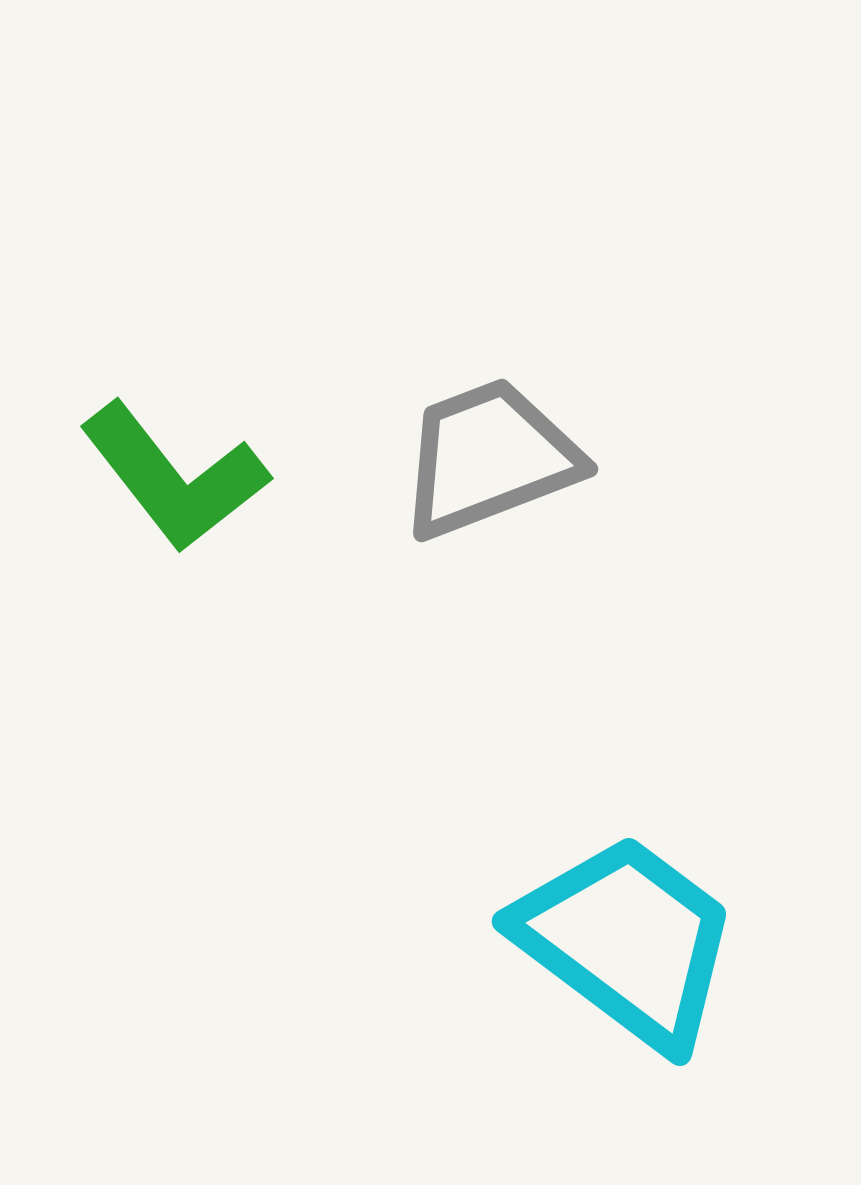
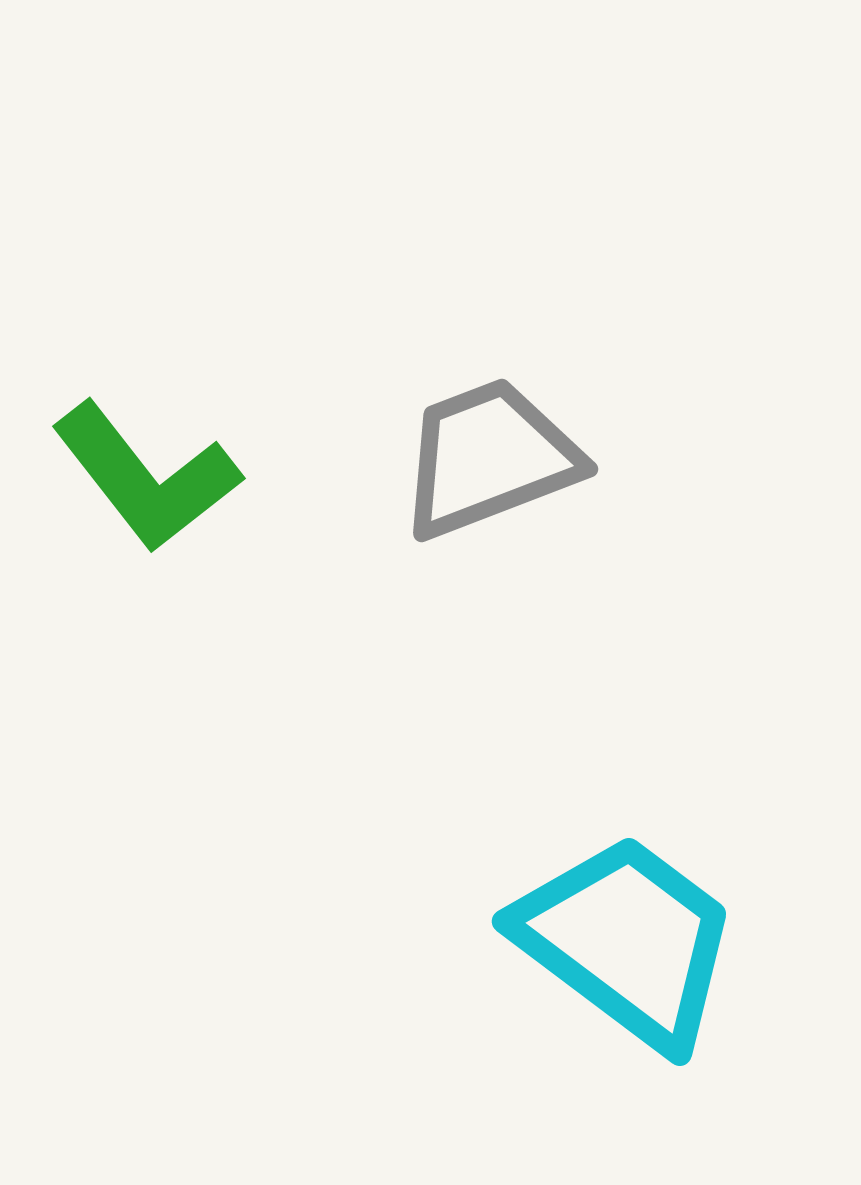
green L-shape: moved 28 px left
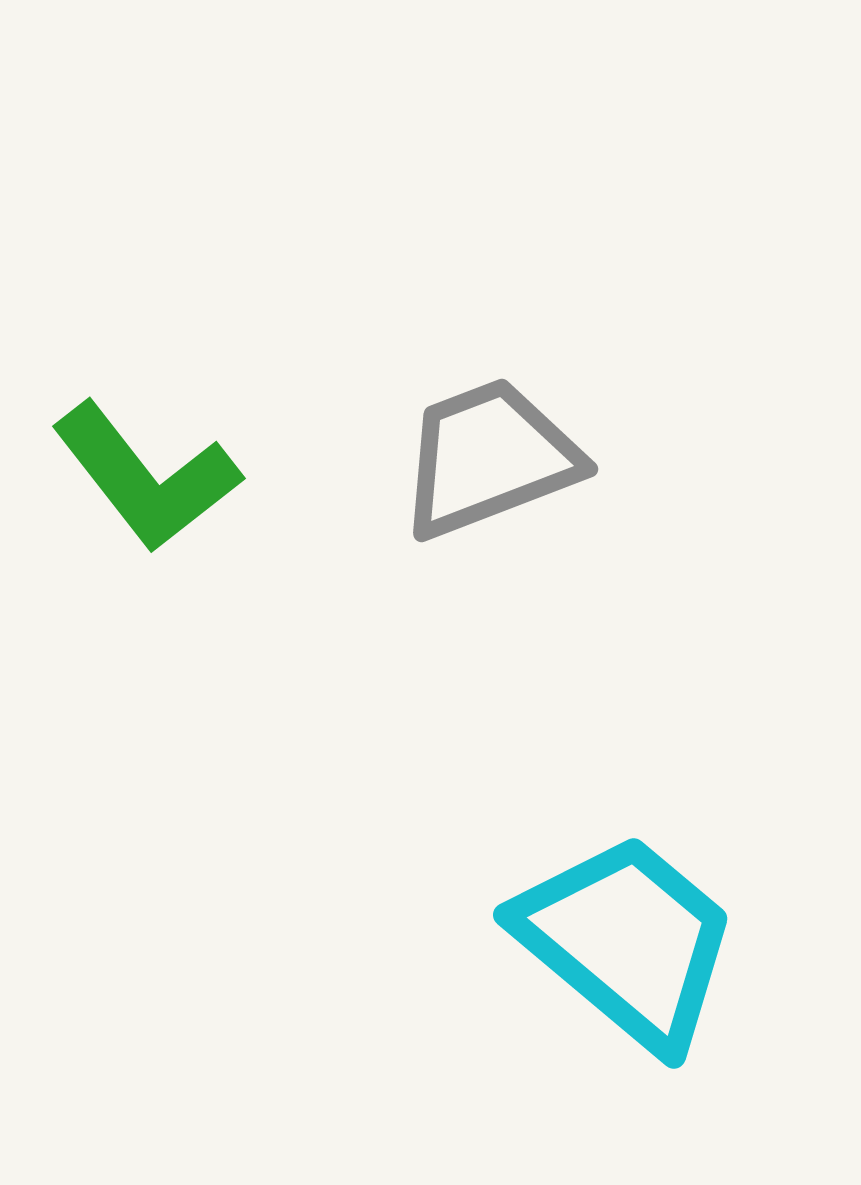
cyan trapezoid: rotated 3 degrees clockwise
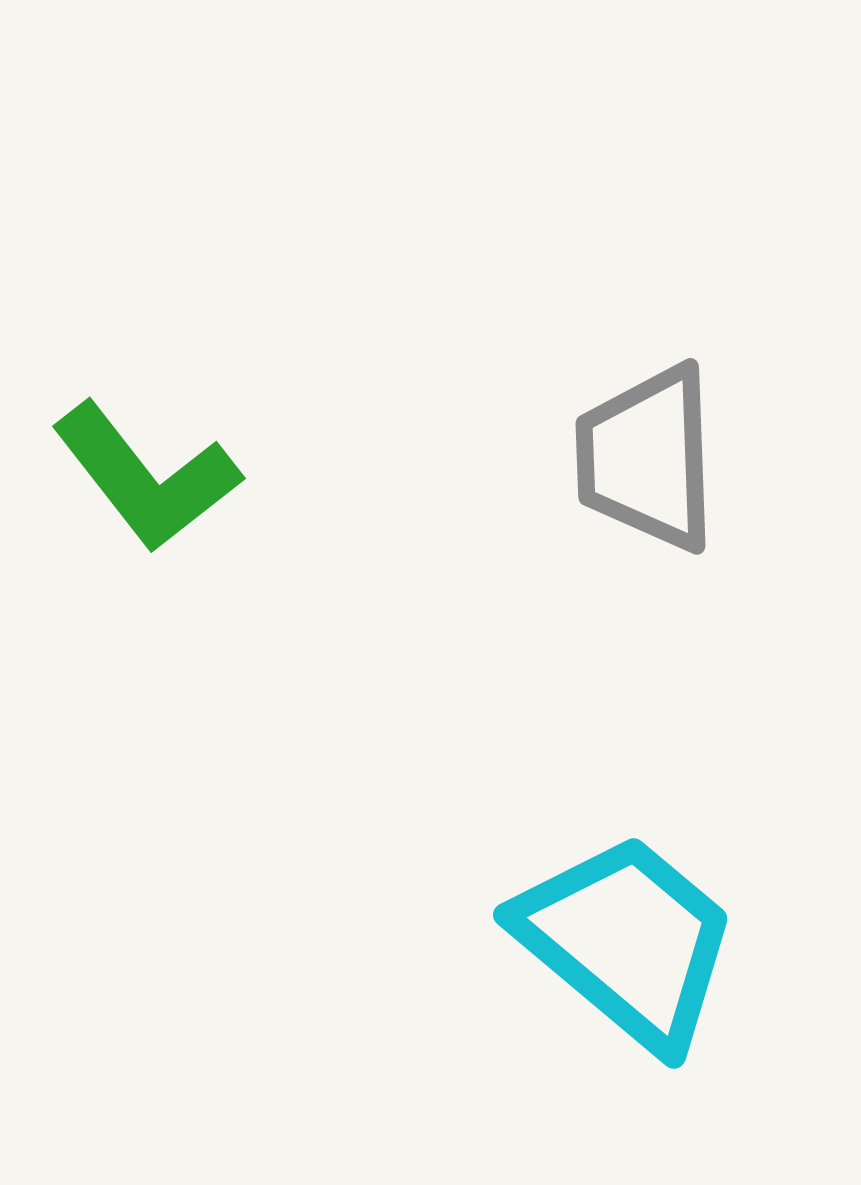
gray trapezoid: moved 158 px right; rotated 71 degrees counterclockwise
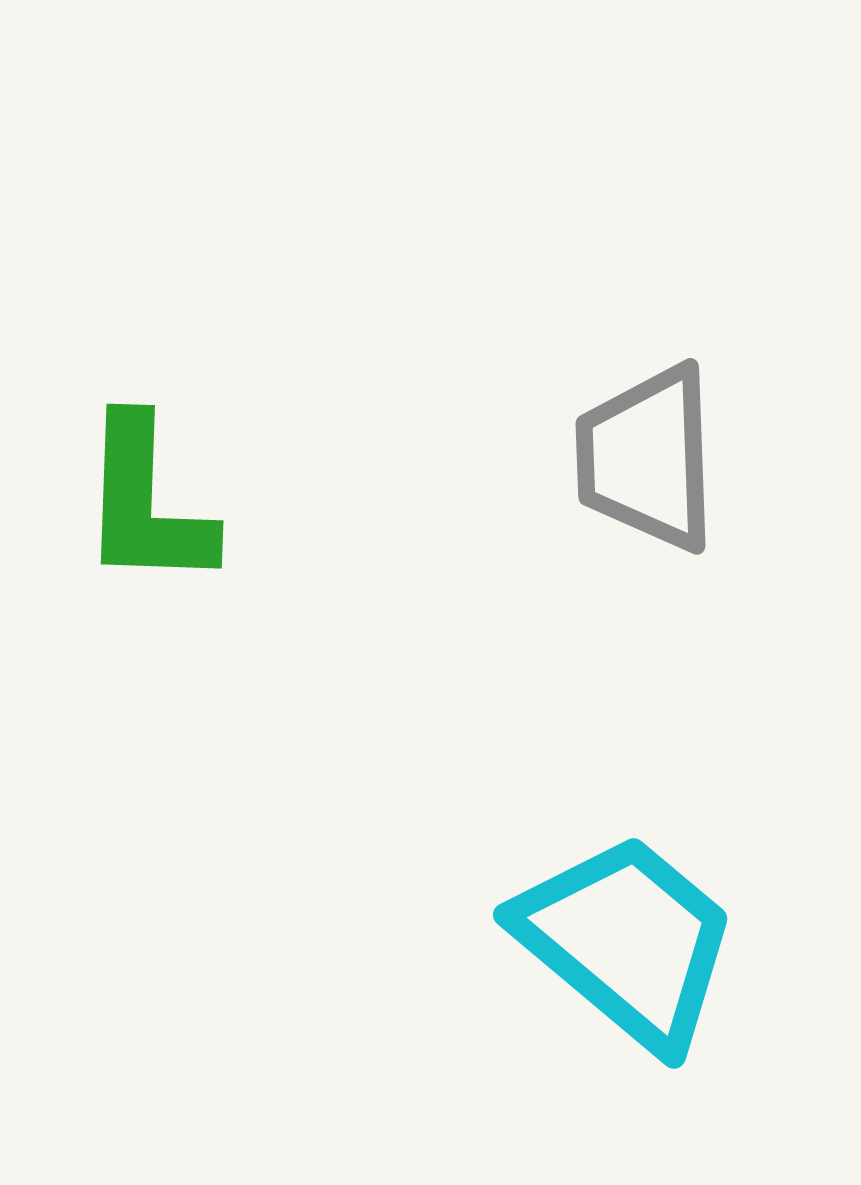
green L-shape: moved 26 px down; rotated 40 degrees clockwise
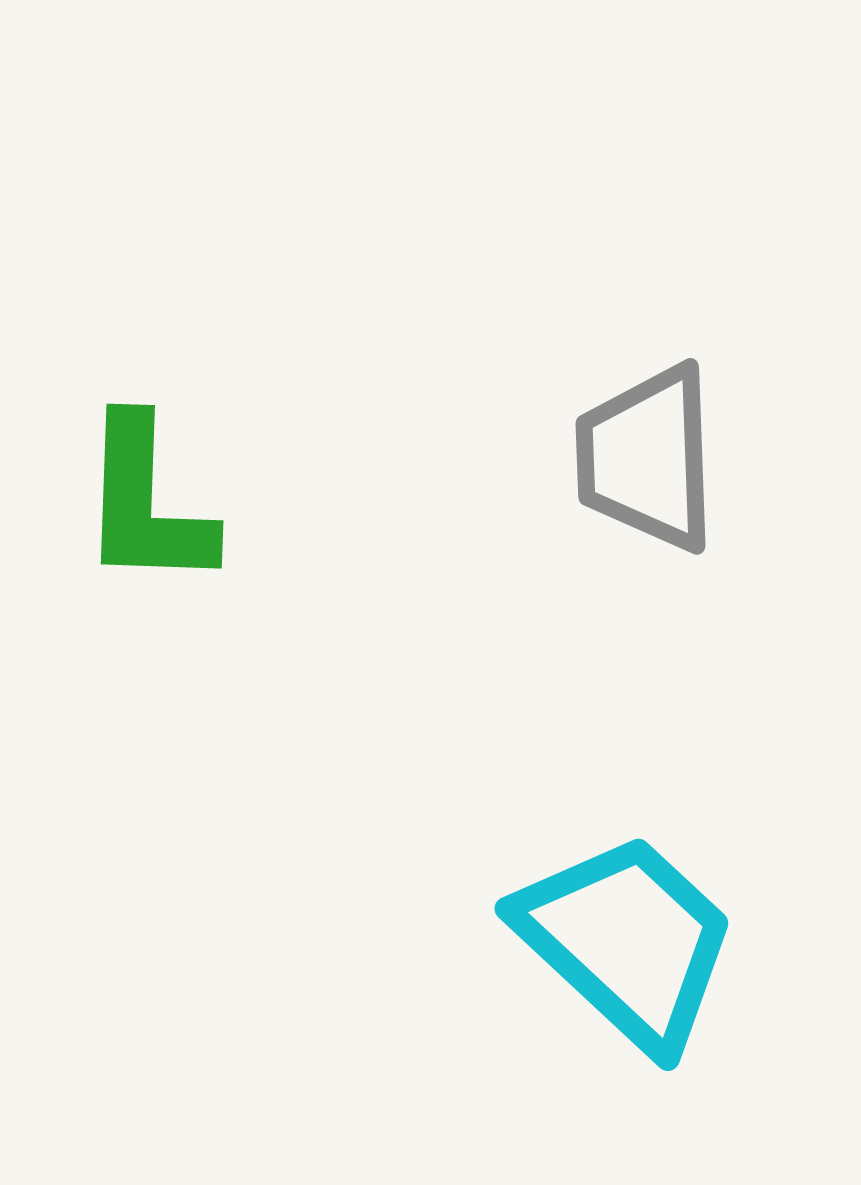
cyan trapezoid: rotated 3 degrees clockwise
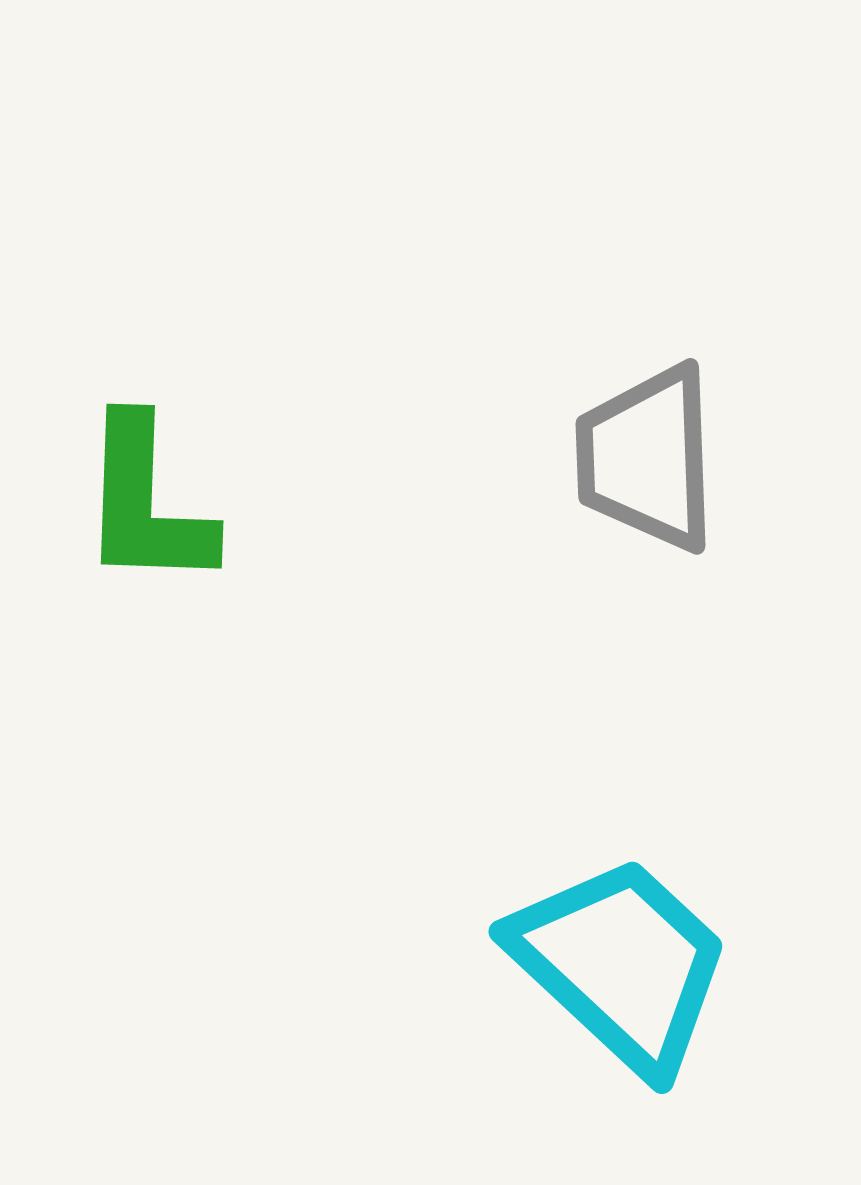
cyan trapezoid: moved 6 px left, 23 px down
